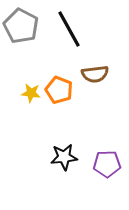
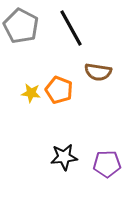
black line: moved 2 px right, 1 px up
brown semicircle: moved 3 px right, 2 px up; rotated 16 degrees clockwise
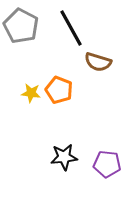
brown semicircle: moved 10 px up; rotated 8 degrees clockwise
purple pentagon: rotated 8 degrees clockwise
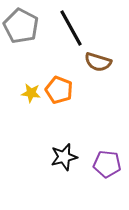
black star: rotated 8 degrees counterclockwise
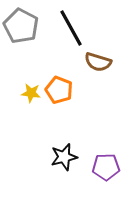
purple pentagon: moved 1 px left, 3 px down; rotated 8 degrees counterclockwise
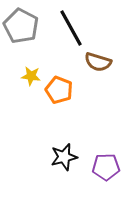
yellow star: moved 17 px up
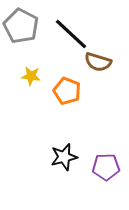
black line: moved 6 px down; rotated 18 degrees counterclockwise
orange pentagon: moved 8 px right, 1 px down
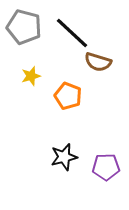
gray pentagon: moved 3 px right, 1 px down; rotated 12 degrees counterclockwise
black line: moved 1 px right, 1 px up
yellow star: rotated 24 degrees counterclockwise
orange pentagon: moved 1 px right, 5 px down
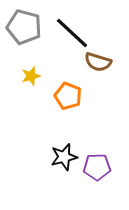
purple pentagon: moved 9 px left
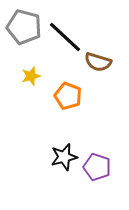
black line: moved 7 px left, 4 px down
purple pentagon: rotated 20 degrees clockwise
